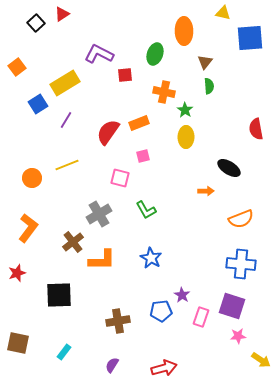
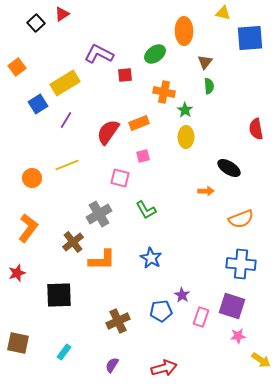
green ellipse at (155, 54): rotated 35 degrees clockwise
brown cross at (118, 321): rotated 15 degrees counterclockwise
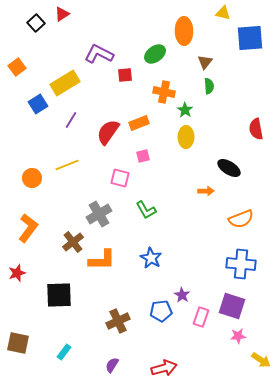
purple line at (66, 120): moved 5 px right
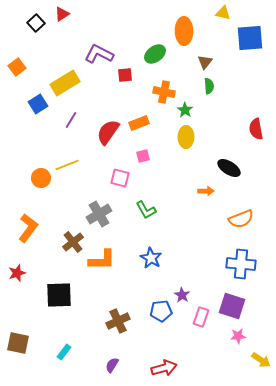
orange circle at (32, 178): moved 9 px right
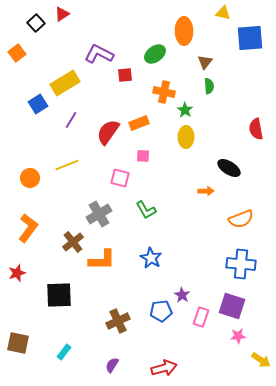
orange square at (17, 67): moved 14 px up
pink square at (143, 156): rotated 16 degrees clockwise
orange circle at (41, 178): moved 11 px left
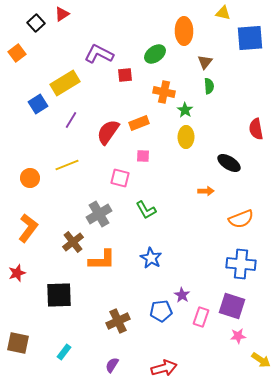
black ellipse at (229, 168): moved 5 px up
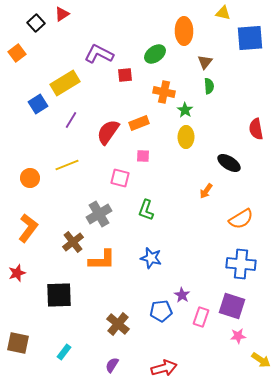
orange arrow at (206, 191): rotated 126 degrees clockwise
green L-shape at (146, 210): rotated 50 degrees clockwise
orange semicircle at (241, 219): rotated 10 degrees counterclockwise
blue star at (151, 258): rotated 15 degrees counterclockwise
brown cross at (118, 321): moved 3 px down; rotated 25 degrees counterclockwise
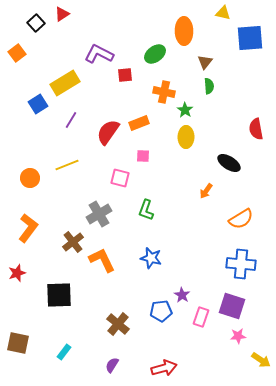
orange L-shape at (102, 260): rotated 116 degrees counterclockwise
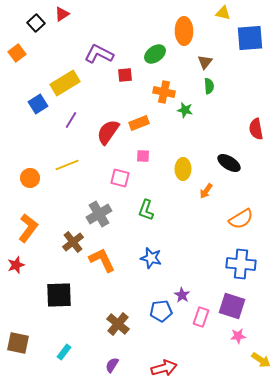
green star at (185, 110): rotated 21 degrees counterclockwise
yellow ellipse at (186, 137): moved 3 px left, 32 px down
red star at (17, 273): moved 1 px left, 8 px up
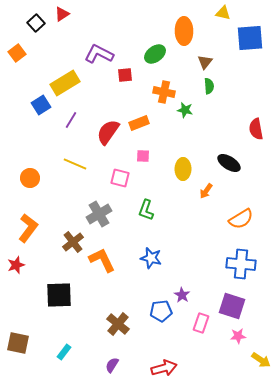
blue square at (38, 104): moved 3 px right, 1 px down
yellow line at (67, 165): moved 8 px right, 1 px up; rotated 45 degrees clockwise
pink rectangle at (201, 317): moved 6 px down
